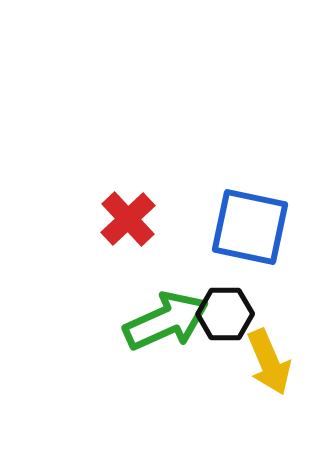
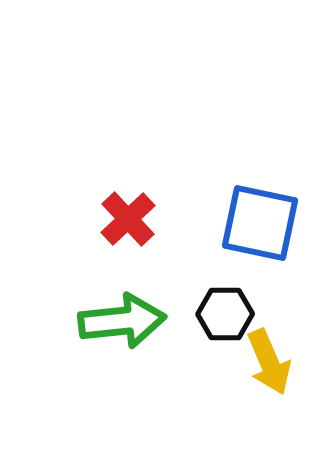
blue square: moved 10 px right, 4 px up
green arrow: moved 44 px left; rotated 18 degrees clockwise
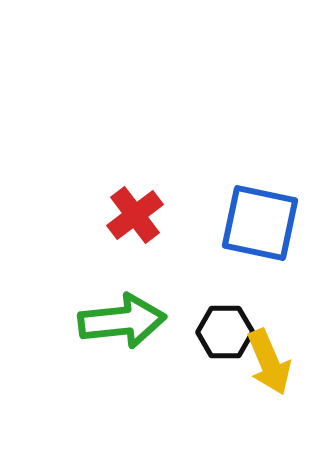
red cross: moved 7 px right, 4 px up; rotated 6 degrees clockwise
black hexagon: moved 18 px down
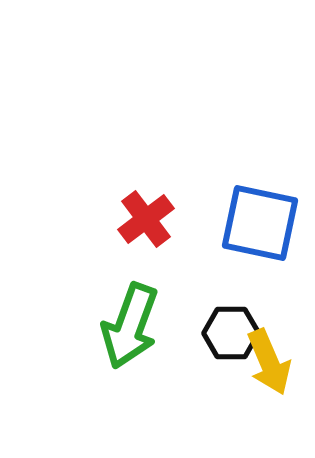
red cross: moved 11 px right, 4 px down
green arrow: moved 8 px right, 5 px down; rotated 116 degrees clockwise
black hexagon: moved 6 px right, 1 px down
